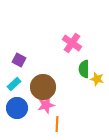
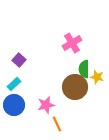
pink cross: rotated 24 degrees clockwise
purple square: rotated 16 degrees clockwise
yellow star: moved 2 px up
brown circle: moved 32 px right
blue circle: moved 3 px left, 3 px up
orange line: rotated 28 degrees counterclockwise
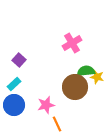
green semicircle: moved 2 px right, 2 px down; rotated 84 degrees clockwise
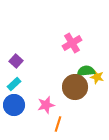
purple square: moved 3 px left, 1 px down
orange line: moved 1 px right; rotated 42 degrees clockwise
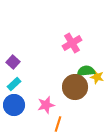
purple square: moved 3 px left, 1 px down
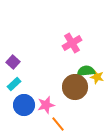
blue circle: moved 10 px right
orange line: rotated 56 degrees counterclockwise
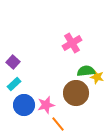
brown circle: moved 1 px right, 6 px down
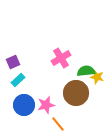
pink cross: moved 11 px left, 15 px down
purple square: rotated 24 degrees clockwise
cyan rectangle: moved 4 px right, 4 px up
